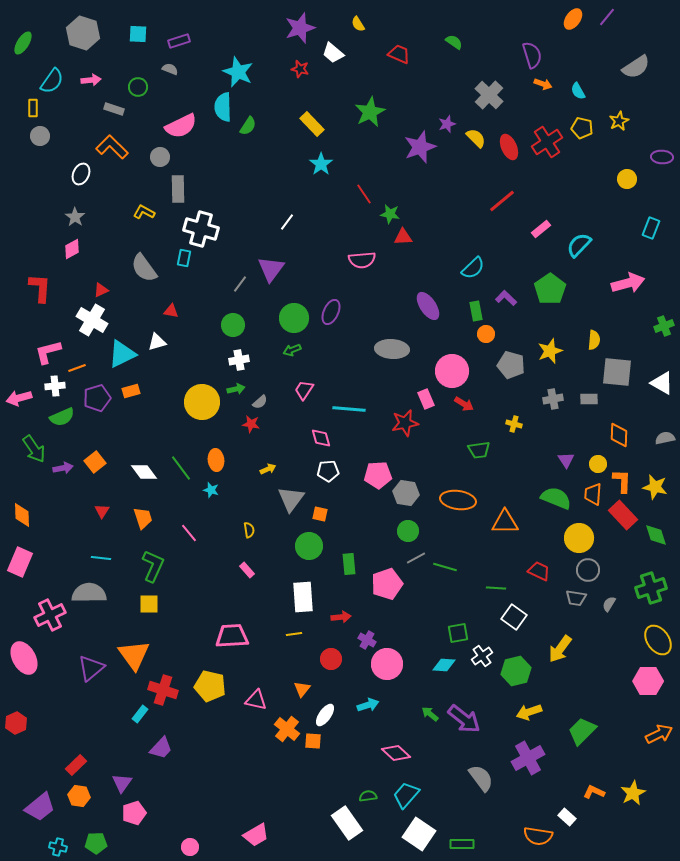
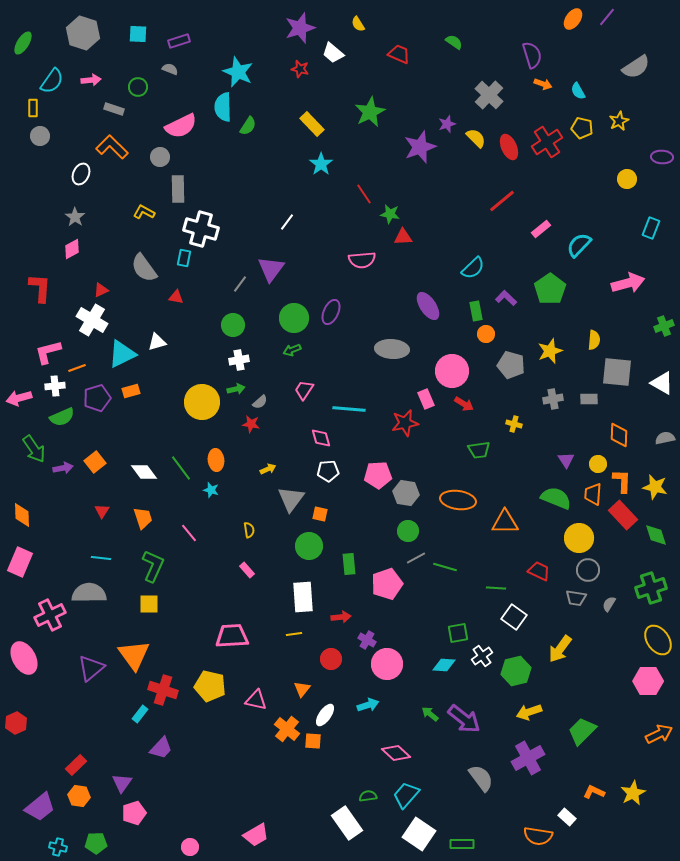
red triangle at (171, 311): moved 5 px right, 14 px up
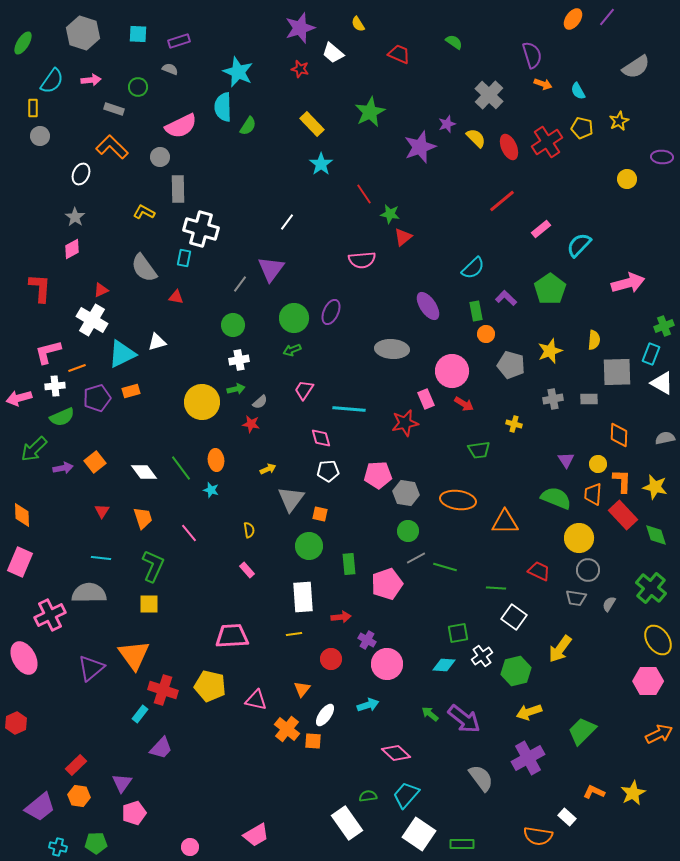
cyan rectangle at (651, 228): moved 126 px down
red triangle at (403, 237): rotated 36 degrees counterclockwise
gray square at (617, 372): rotated 8 degrees counterclockwise
green arrow at (34, 449): rotated 80 degrees clockwise
green cross at (651, 588): rotated 32 degrees counterclockwise
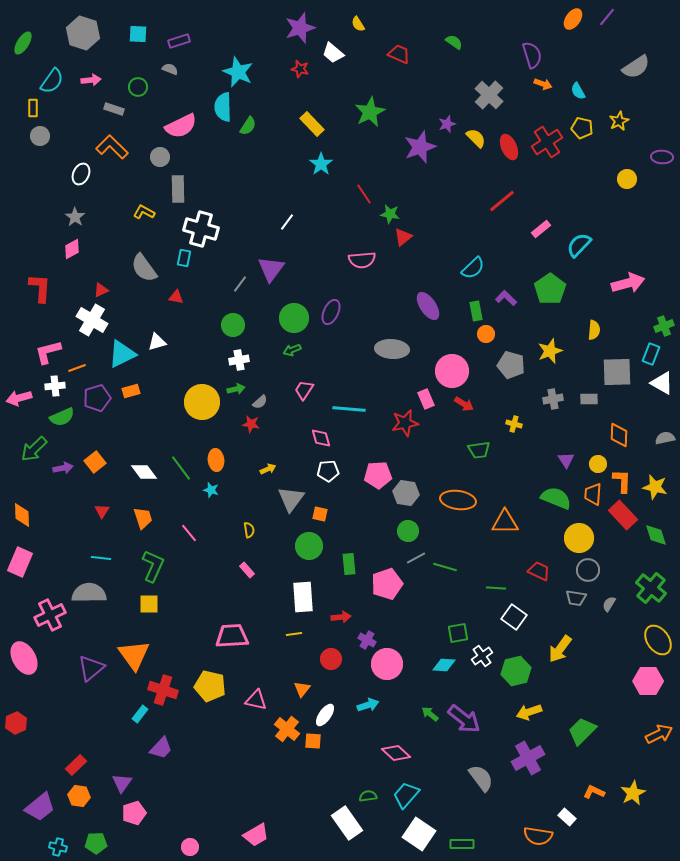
yellow semicircle at (594, 340): moved 10 px up
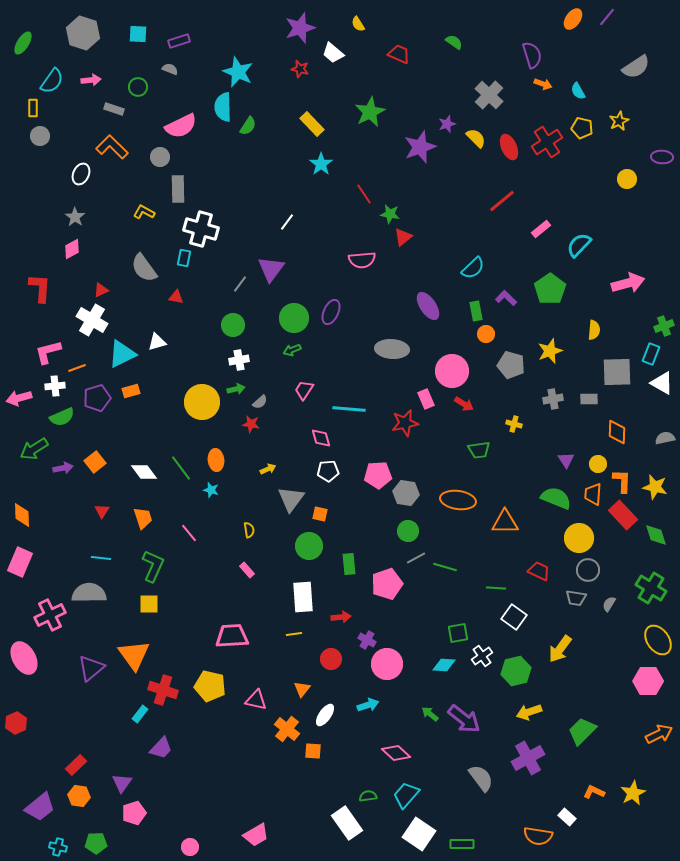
orange diamond at (619, 435): moved 2 px left, 3 px up
green arrow at (34, 449): rotated 12 degrees clockwise
green cross at (651, 588): rotated 8 degrees counterclockwise
orange square at (313, 741): moved 10 px down
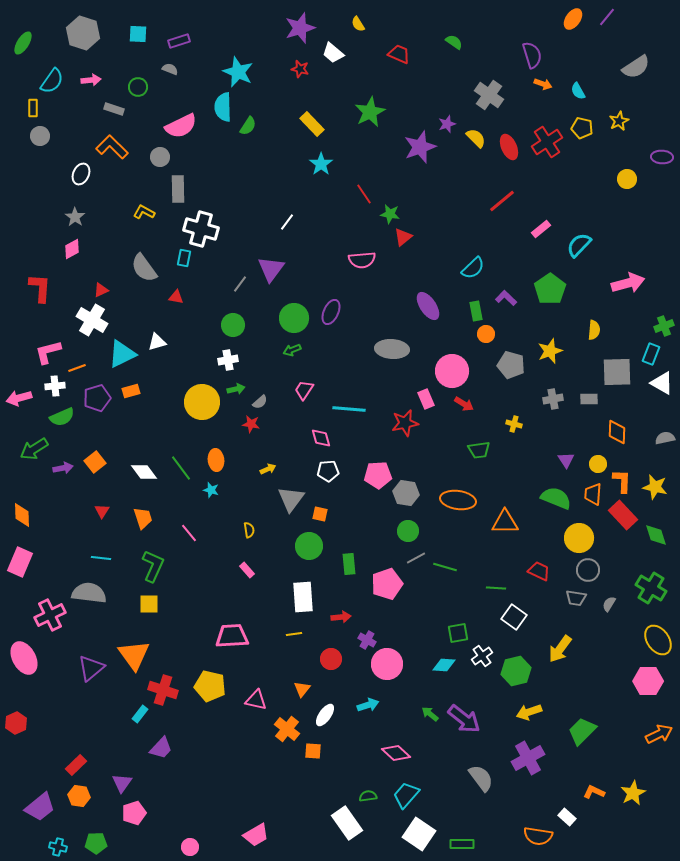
gray cross at (489, 95): rotated 8 degrees counterclockwise
white cross at (239, 360): moved 11 px left
gray semicircle at (89, 593): rotated 8 degrees clockwise
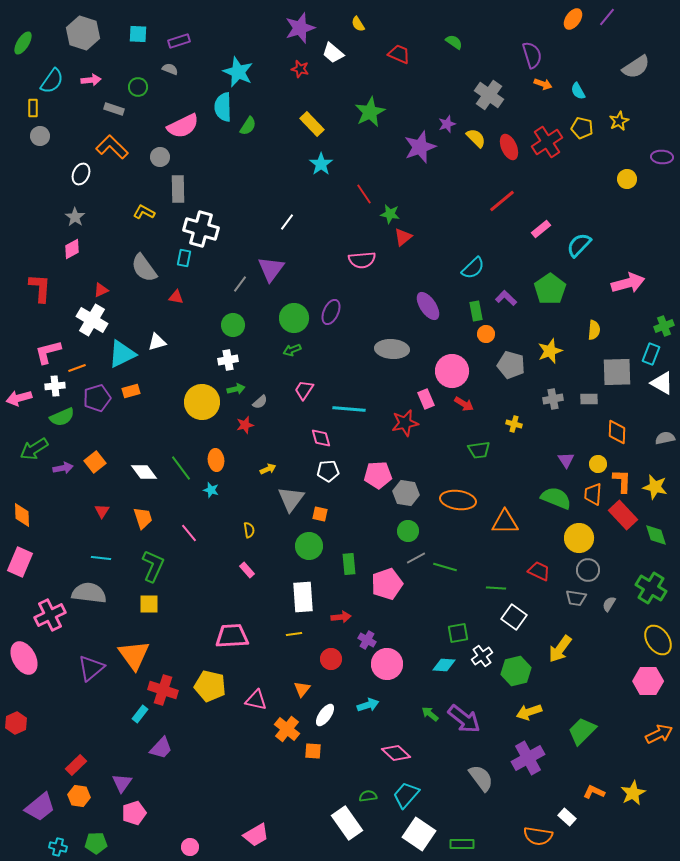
pink semicircle at (181, 126): moved 2 px right
red star at (251, 424): moved 6 px left, 1 px down; rotated 24 degrees counterclockwise
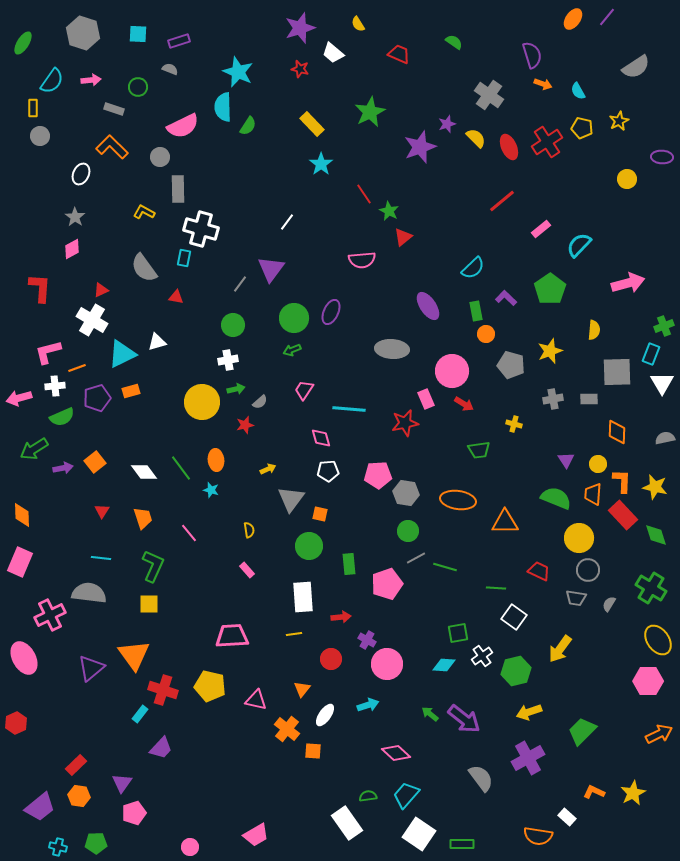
green star at (390, 214): moved 1 px left, 3 px up; rotated 18 degrees clockwise
white triangle at (662, 383): rotated 30 degrees clockwise
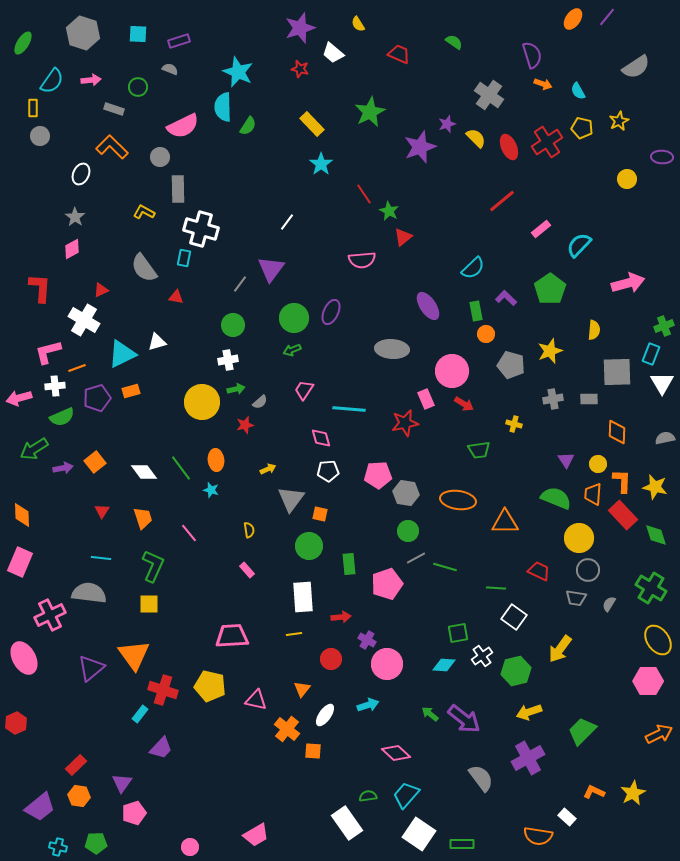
white cross at (92, 320): moved 8 px left
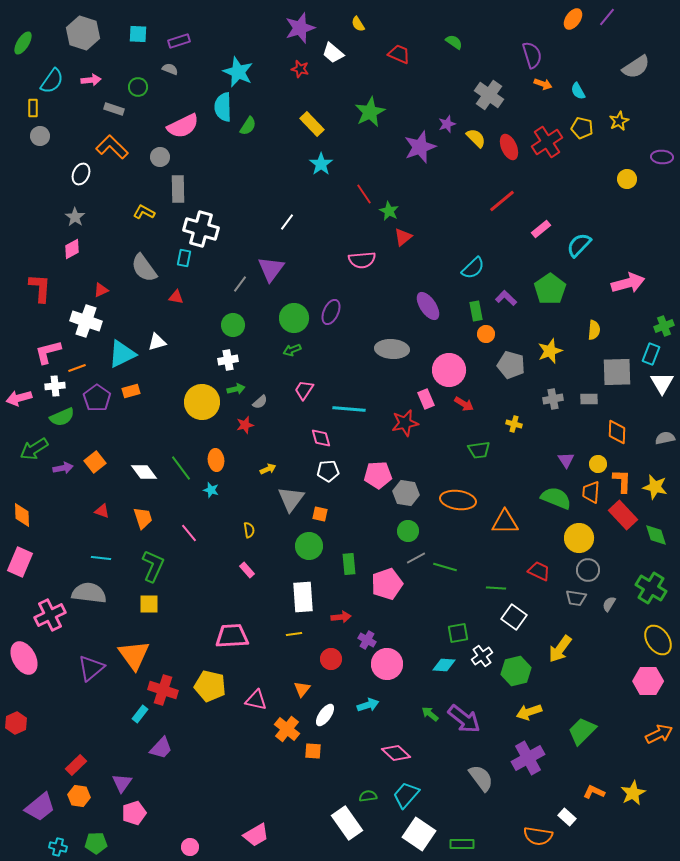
white cross at (84, 320): moved 2 px right, 1 px down; rotated 12 degrees counterclockwise
pink circle at (452, 371): moved 3 px left, 1 px up
purple pentagon at (97, 398): rotated 20 degrees counterclockwise
orange trapezoid at (593, 494): moved 2 px left, 2 px up
red triangle at (102, 511): rotated 42 degrees counterclockwise
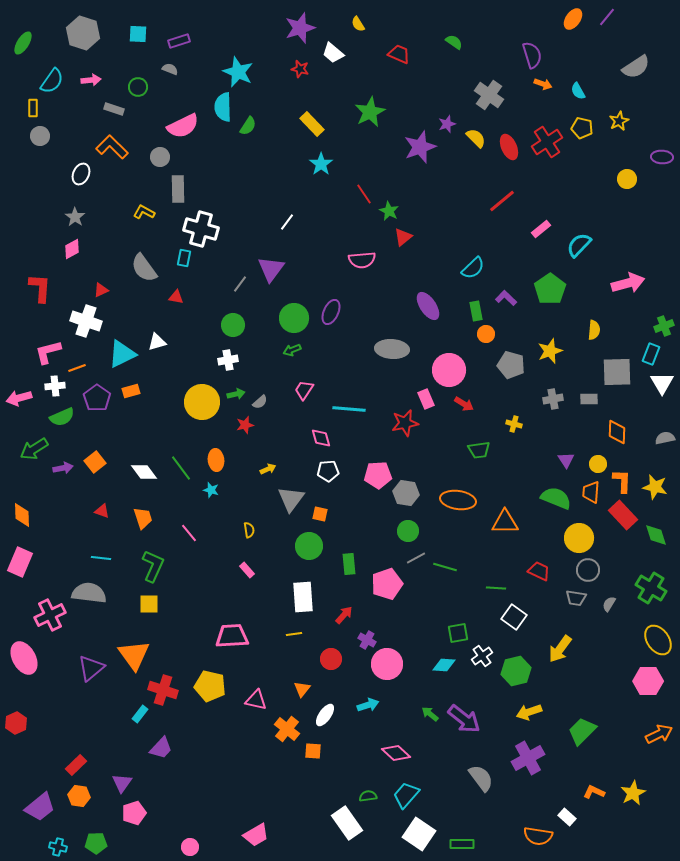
green arrow at (236, 389): moved 5 px down
red arrow at (341, 617): moved 3 px right, 2 px up; rotated 42 degrees counterclockwise
